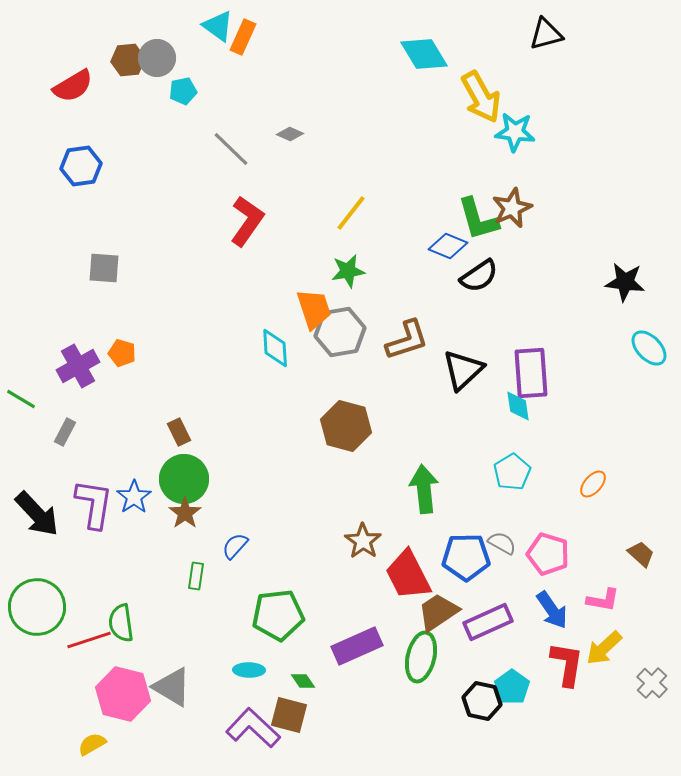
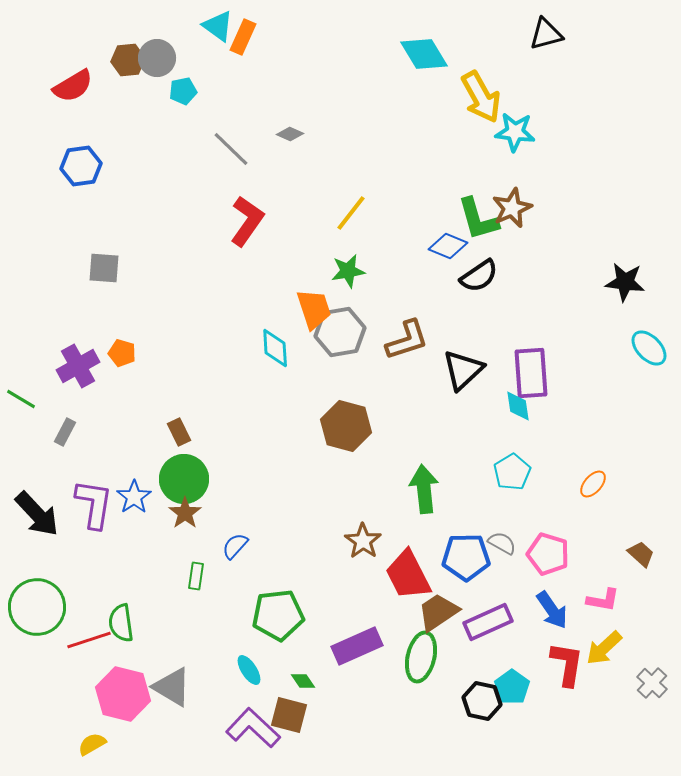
cyan ellipse at (249, 670): rotated 56 degrees clockwise
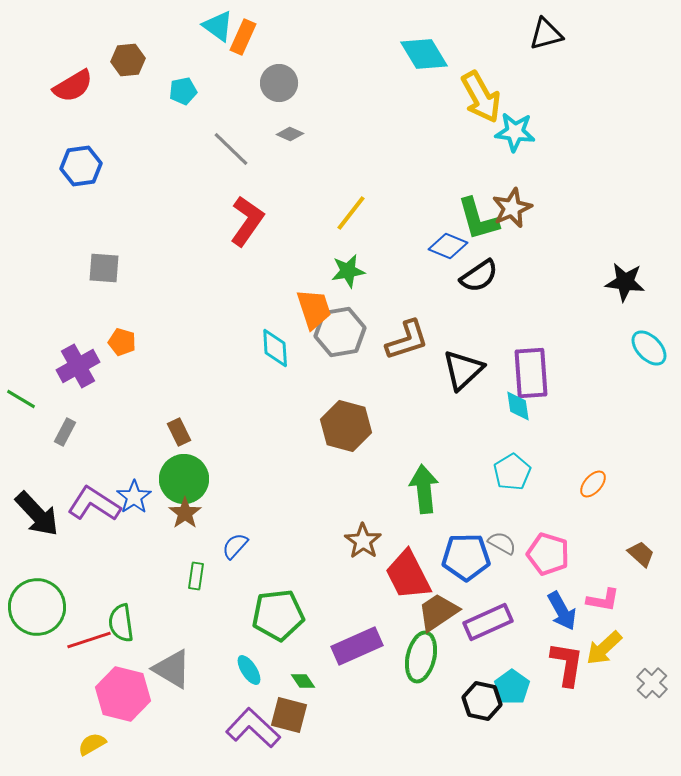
gray circle at (157, 58): moved 122 px right, 25 px down
orange pentagon at (122, 353): moved 11 px up
purple L-shape at (94, 504): rotated 66 degrees counterclockwise
blue arrow at (552, 610): moved 10 px right, 1 px down; rotated 6 degrees clockwise
gray triangle at (172, 687): moved 18 px up
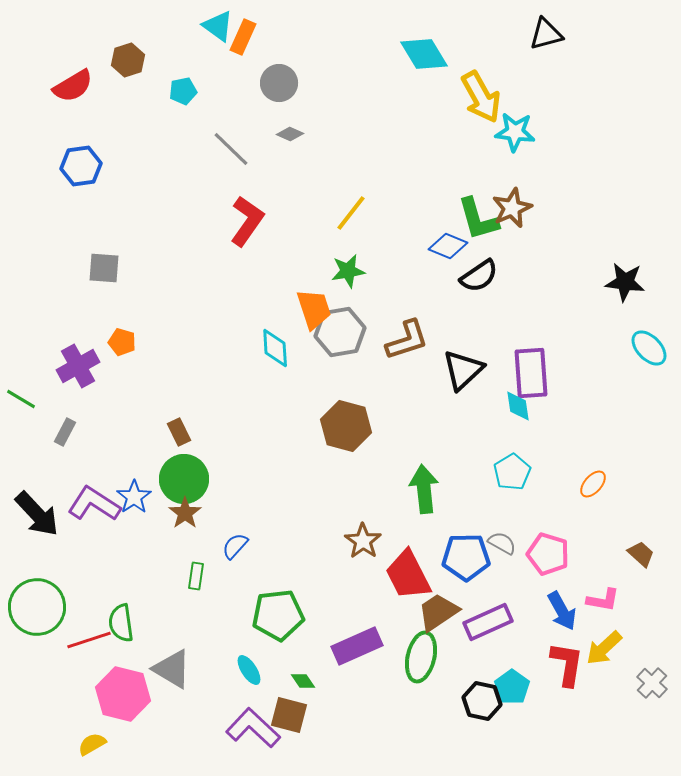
brown hexagon at (128, 60): rotated 12 degrees counterclockwise
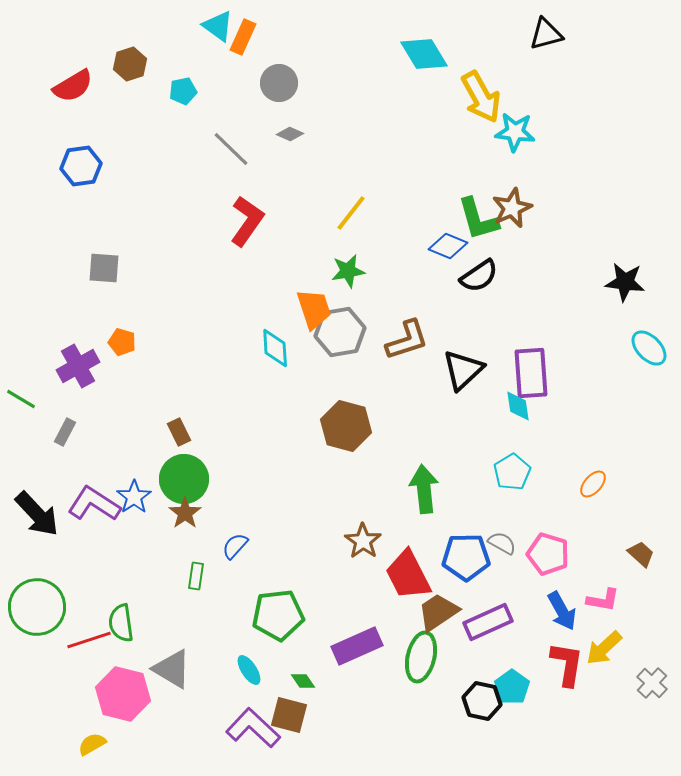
brown hexagon at (128, 60): moved 2 px right, 4 px down
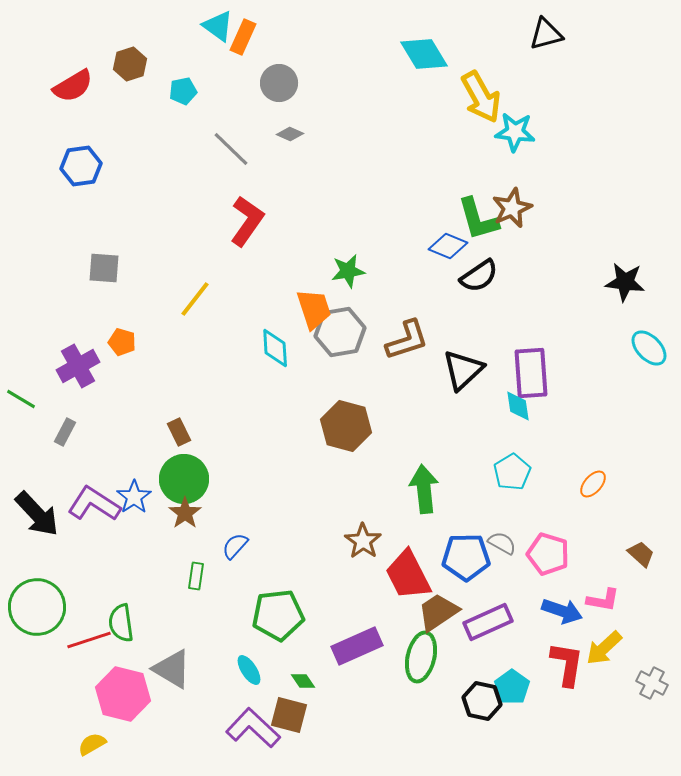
yellow line at (351, 213): moved 156 px left, 86 px down
blue arrow at (562, 611): rotated 42 degrees counterclockwise
gray cross at (652, 683): rotated 16 degrees counterclockwise
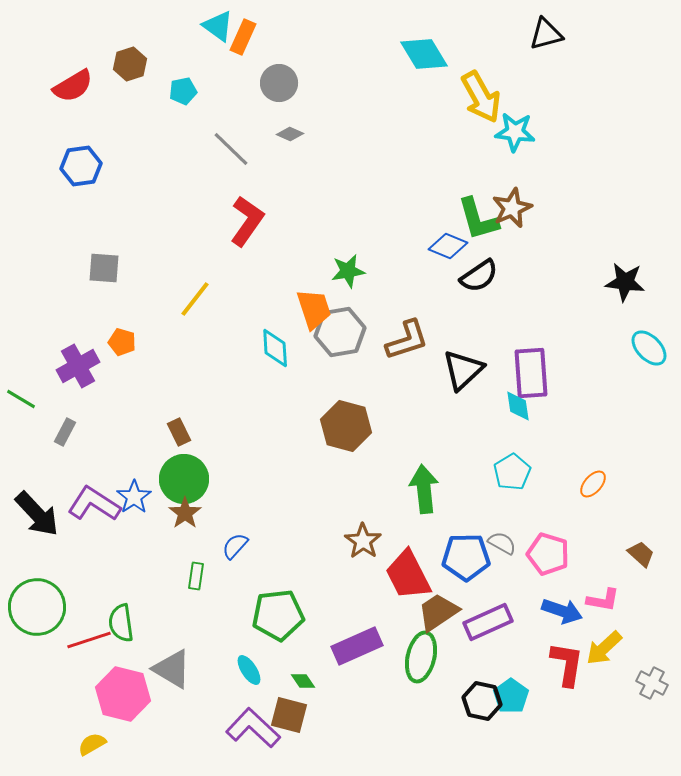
cyan pentagon at (512, 687): moved 1 px left, 9 px down
